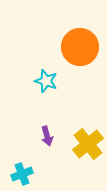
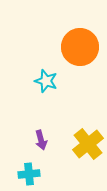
purple arrow: moved 6 px left, 4 px down
cyan cross: moved 7 px right; rotated 15 degrees clockwise
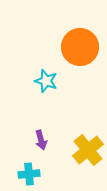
yellow cross: moved 6 px down
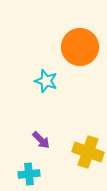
purple arrow: rotated 30 degrees counterclockwise
yellow cross: moved 2 px down; rotated 32 degrees counterclockwise
